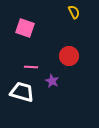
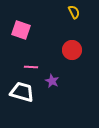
pink square: moved 4 px left, 2 px down
red circle: moved 3 px right, 6 px up
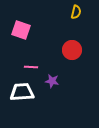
yellow semicircle: moved 2 px right; rotated 40 degrees clockwise
purple star: rotated 16 degrees counterclockwise
white trapezoid: rotated 20 degrees counterclockwise
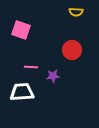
yellow semicircle: rotated 80 degrees clockwise
purple star: moved 1 px right, 5 px up; rotated 16 degrees counterclockwise
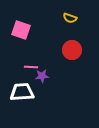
yellow semicircle: moved 6 px left, 6 px down; rotated 16 degrees clockwise
purple star: moved 11 px left
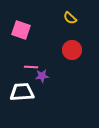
yellow semicircle: rotated 24 degrees clockwise
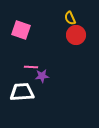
yellow semicircle: rotated 24 degrees clockwise
red circle: moved 4 px right, 15 px up
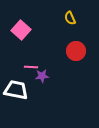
pink square: rotated 24 degrees clockwise
red circle: moved 16 px down
white trapezoid: moved 6 px left, 2 px up; rotated 15 degrees clockwise
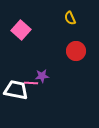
pink line: moved 16 px down
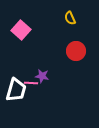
purple star: rotated 16 degrees clockwise
white trapezoid: rotated 95 degrees clockwise
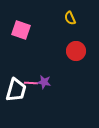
pink square: rotated 24 degrees counterclockwise
purple star: moved 2 px right, 6 px down
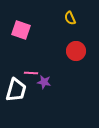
pink line: moved 10 px up
